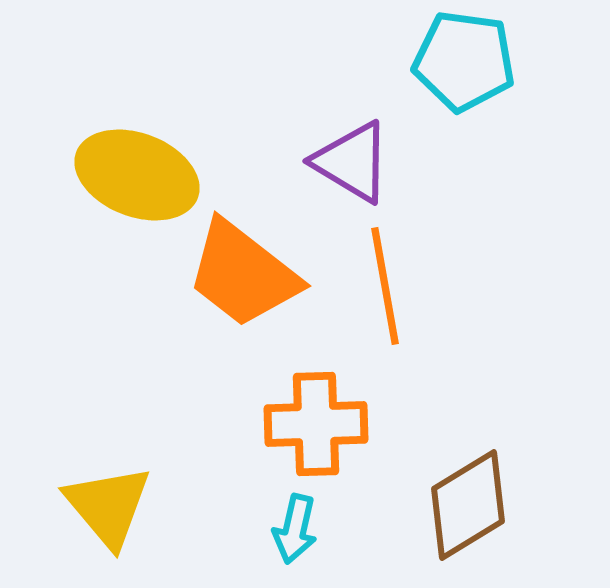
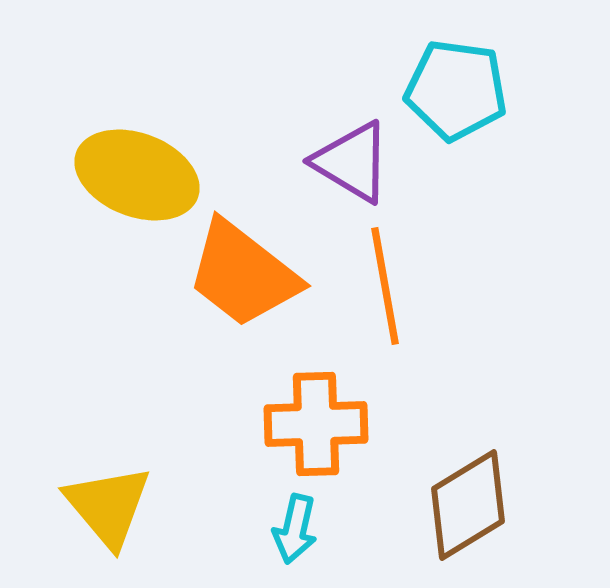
cyan pentagon: moved 8 px left, 29 px down
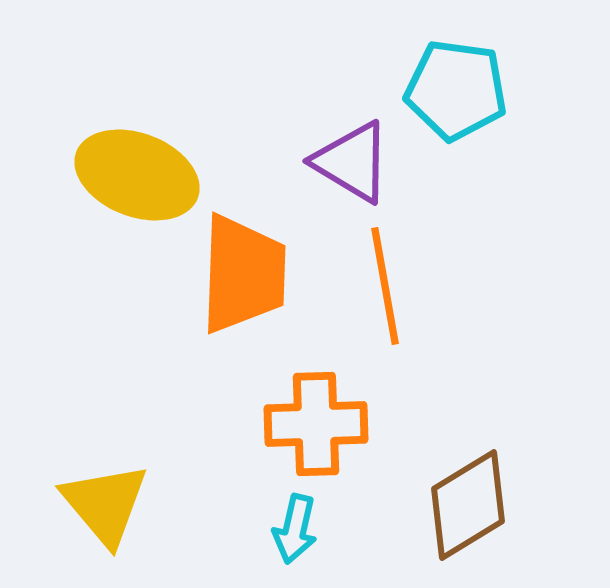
orange trapezoid: rotated 126 degrees counterclockwise
yellow triangle: moved 3 px left, 2 px up
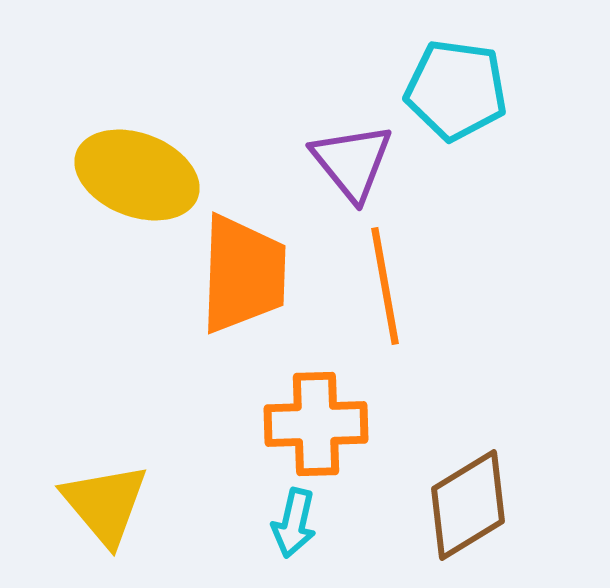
purple triangle: rotated 20 degrees clockwise
cyan arrow: moved 1 px left, 6 px up
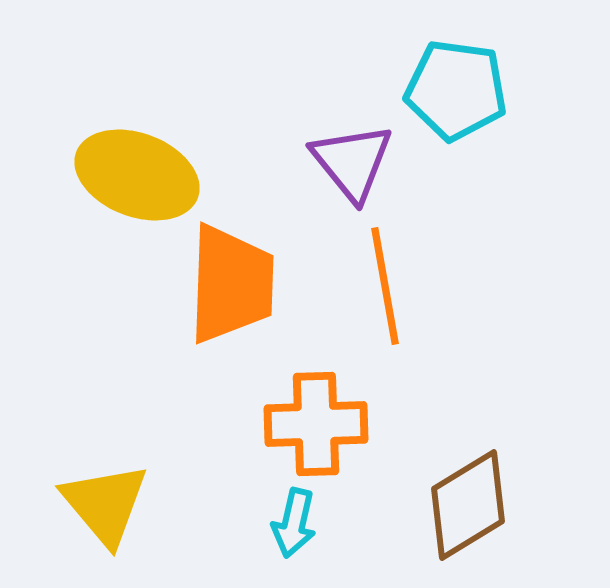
orange trapezoid: moved 12 px left, 10 px down
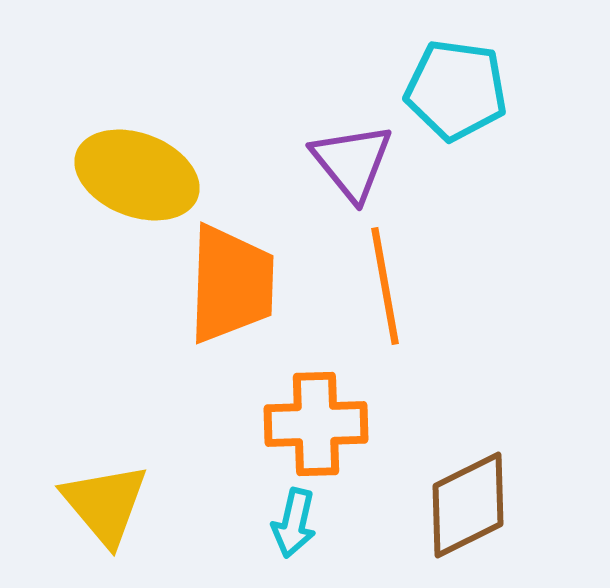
brown diamond: rotated 5 degrees clockwise
